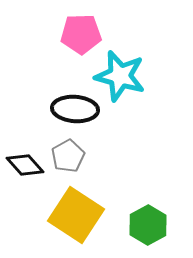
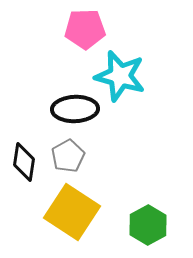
pink pentagon: moved 4 px right, 5 px up
black ellipse: rotated 6 degrees counterclockwise
black diamond: moved 1 px left, 3 px up; rotated 51 degrees clockwise
yellow square: moved 4 px left, 3 px up
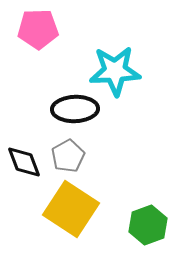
pink pentagon: moved 47 px left
cyan star: moved 5 px left, 5 px up; rotated 18 degrees counterclockwise
black diamond: rotated 30 degrees counterclockwise
yellow square: moved 1 px left, 3 px up
green hexagon: rotated 9 degrees clockwise
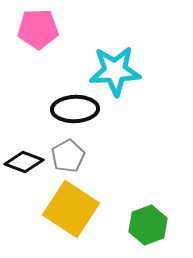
black diamond: rotated 48 degrees counterclockwise
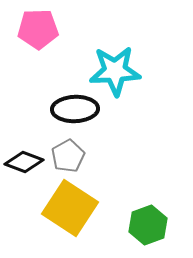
yellow square: moved 1 px left, 1 px up
